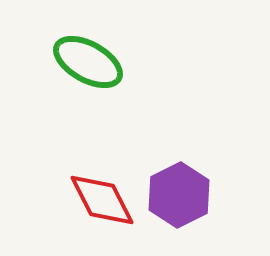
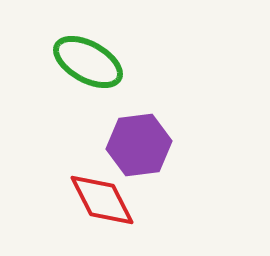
purple hexagon: moved 40 px left, 50 px up; rotated 20 degrees clockwise
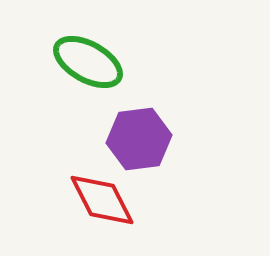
purple hexagon: moved 6 px up
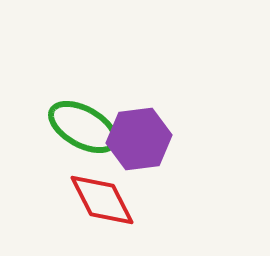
green ellipse: moved 5 px left, 65 px down
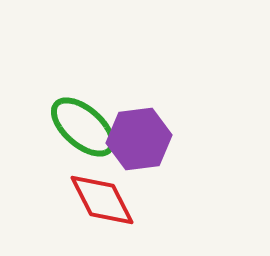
green ellipse: rotated 12 degrees clockwise
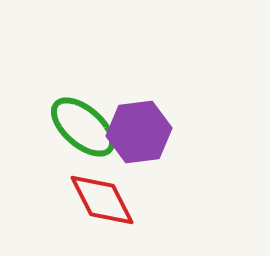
purple hexagon: moved 7 px up
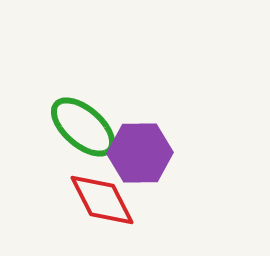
purple hexagon: moved 1 px right, 21 px down; rotated 6 degrees clockwise
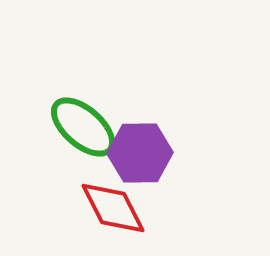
red diamond: moved 11 px right, 8 px down
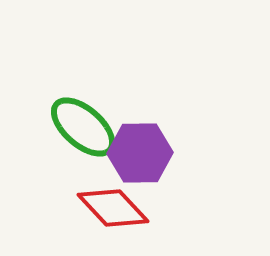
red diamond: rotated 16 degrees counterclockwise
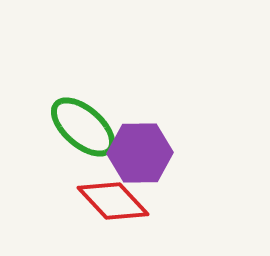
red diamond: moved 7 px up
